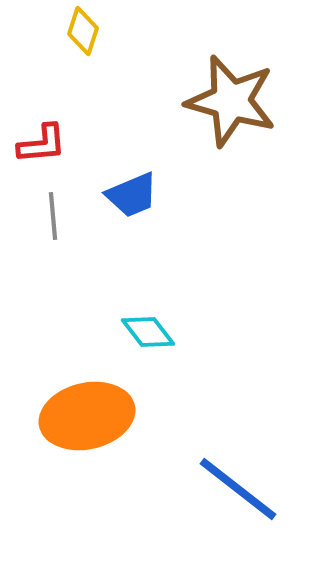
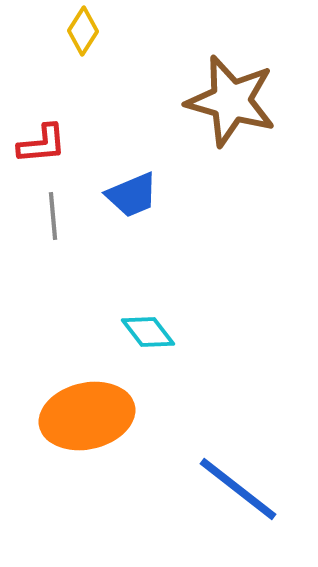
yellow diamond: rotated 15 degrees clockwise
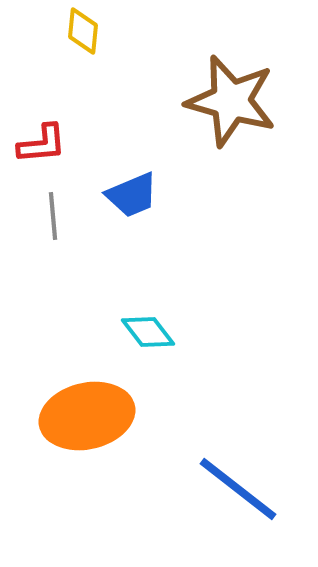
yellow diamond: rotated 27 degrees counterclockwise
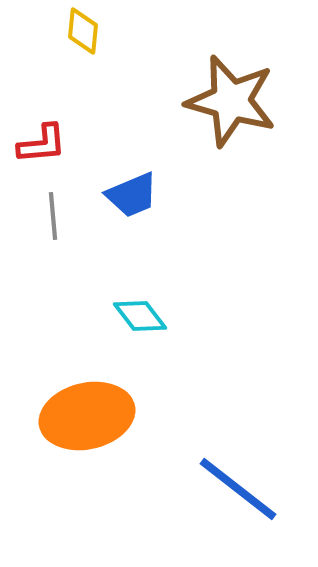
cyan diamond: moved 8 px left, 16 px up
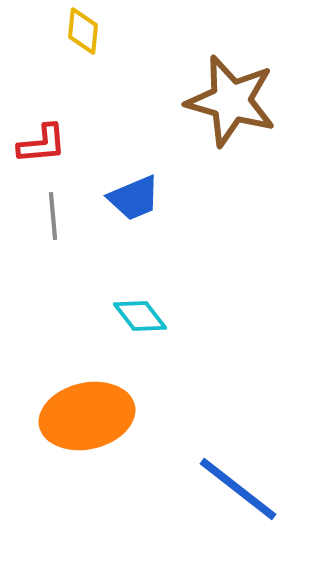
blue trapezoid: moved 2 px right, 3 px down
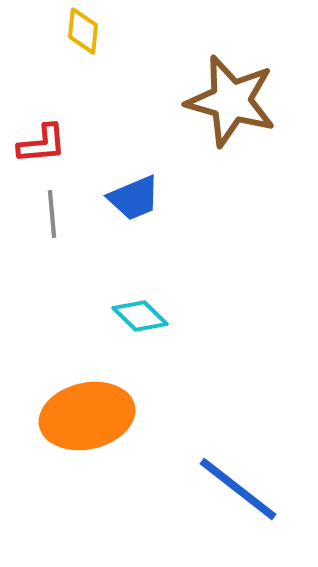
gray line: moved 1 px left, 2 px up
cyan diamond: rotated 8 degrees counterclockwise
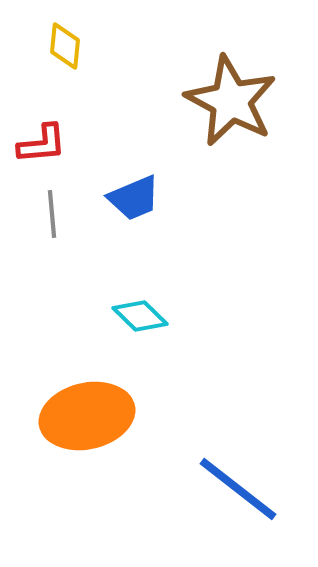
yellow diamond: moved 18 px left, 15 px down
brown star: rotated 12 degrees clockwise
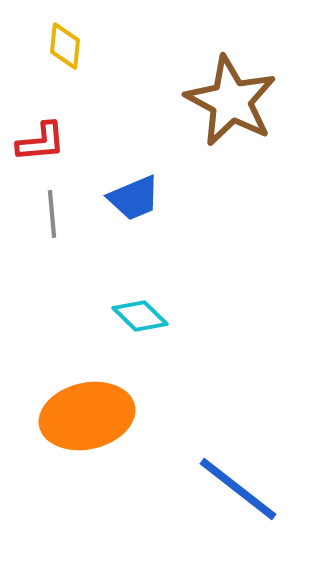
red L-shape: moved 1 px left, 2 px up
